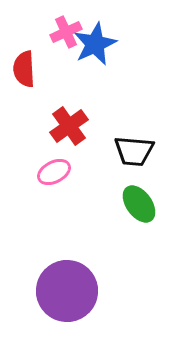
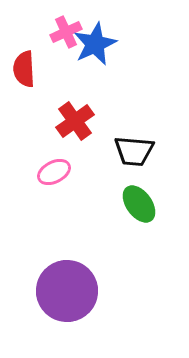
red cross: moved 6 px right, 5 px up
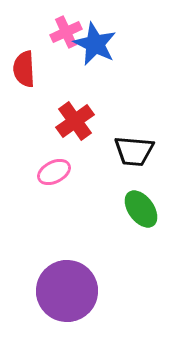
blue star: rotated 21 degrees counterclockwise
green ellipse: moved 2 px right, 5 px down
